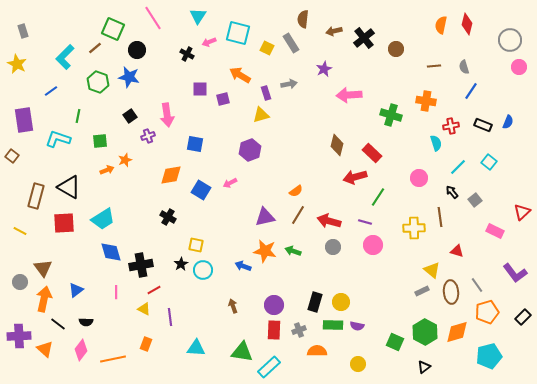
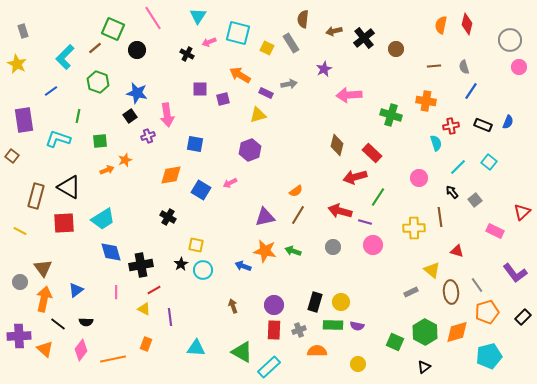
blue star at (129, 77): moved 8 px right, 16 px down
purple rectangle at (266, 93): rotated 48 degrees counterclockwise
yellow triangle at (261, 115): moved 3 px left
red arrow at (329, 221): moved 11 px right, 10 px up
gray rectangle at (422, 291): moved 11 px left, 1 px down
green triangle at (242, 352): rotated 20 degrees clockwise
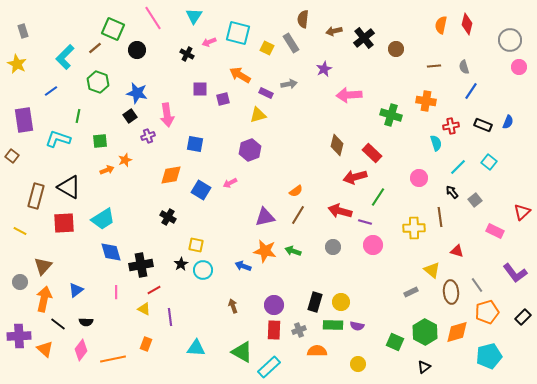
cyan triangle at (198, 16): moved 4 px left
brown triangle at (43, 268): moved 2 px up; rotated 18 degrees clockwise
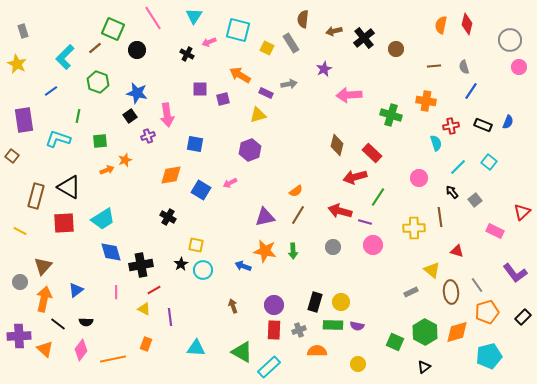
cyan square at (238, 33): moved 3 px up
green arrow at (293, 251): rotated 112 degrees counterclockwise
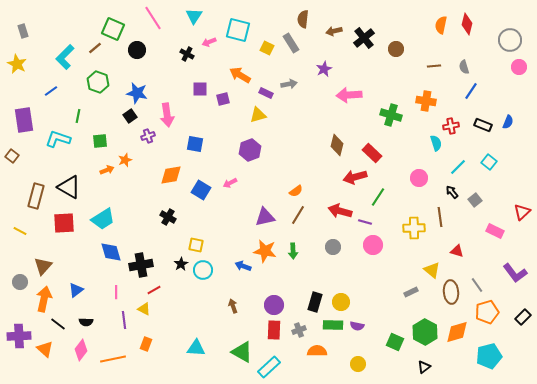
purple line at (170, 317): moved 46 px left, 3 px down
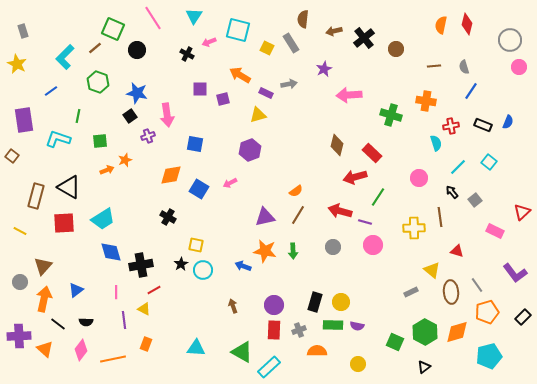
blue square at (201, 190): moved 2 px left, 1 px up
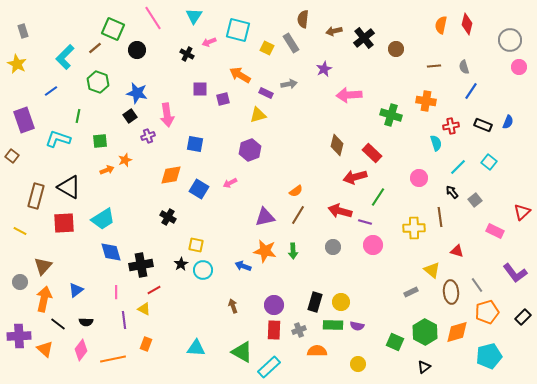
purple rectangle at (24, 120): rotated 10 degrees counterclockwise
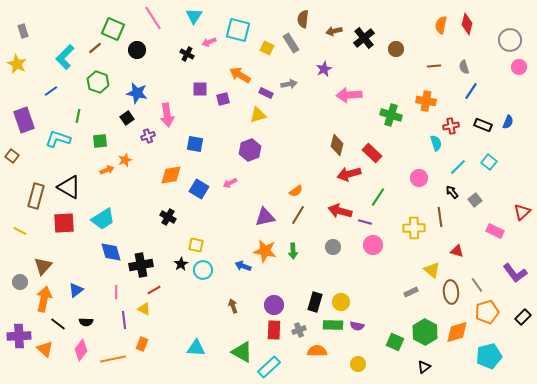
black square at (130, 116): moved 3 px left, 2 px down
red arrow at (355, 177): moved 6 px left, 3 px up
orange rectangle at (146, 344): moved 4 px left
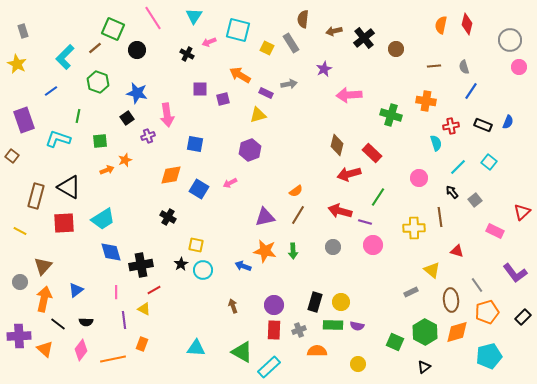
brown ellipse at (451, 292): moved 8 px down
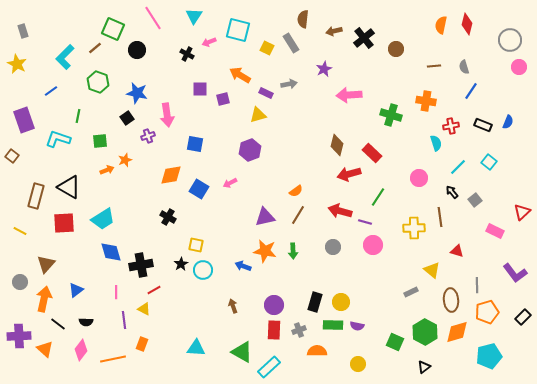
brown triangle at (43, 266): moved 3 px right, 2 px up
gray line at (477, 285): rotated 35 degrees clockwise
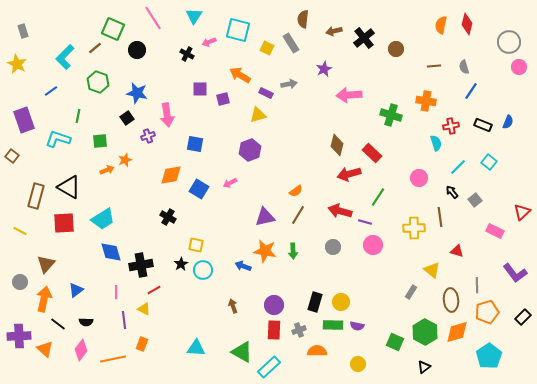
gray circle at (510, 40): moved 1 px left, 2 px down
gray rectangle at (411, 292): rotated 32 degrees counterclockwise
cyan pentagon at (489, 356): rotated 20 degrees counterclockwise
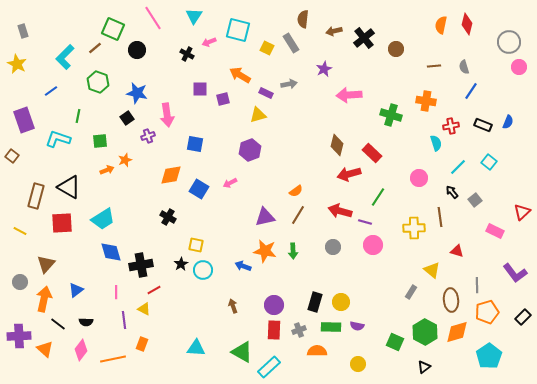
red square at (64, 223): moved 2 px left
green rectangle at (333, 325): moved 2 px left, 2 px down
